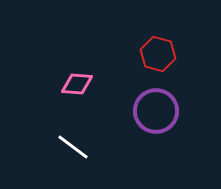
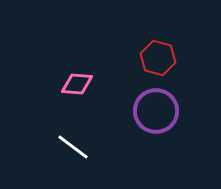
red hexagon: moved 4 px down
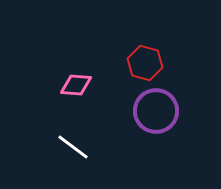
red hexagon: moved 13 px left, 5 px down
pink diamond: moved 1 px left, 1 px down
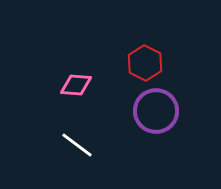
red hexagon: rotated 12 degrees clockwise
white line: moved 4 px right, 2 px up
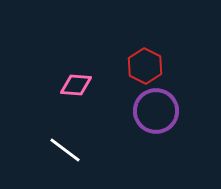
red hexagon: moved 3 px down
white line: moved 12 px left, 5 px down
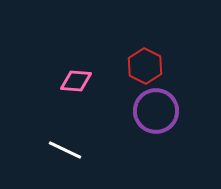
pink diamond: moved 4 px up
white line: rotated 12 degrees counterclockwise
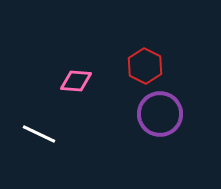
purple circle: moved 4 px right, 3 px down
white line: moved 26 px left, 16 px up
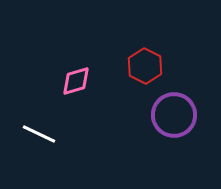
pink diamond: rotated 20 degrees counterclockwise
purple circle: moved 14 px right, 1 px down
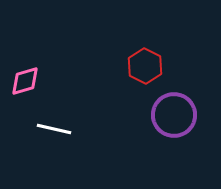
pink diamond: moved 51 px left
white line: moved 15 px right, 5 px up; rotated 12 degrees counterclockwise
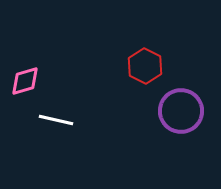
purple circle: moved 7 px right, 4 px up
white line: moved 2 px right, 9 px up
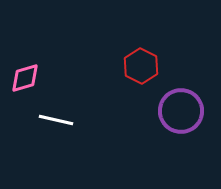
red hexagon: moved 4 px left
pink diamond: moved 3 px up
